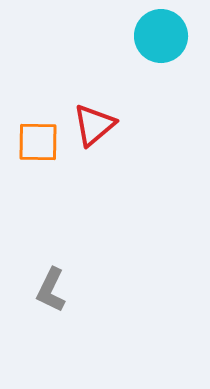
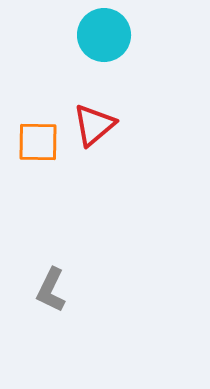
cyan circle: moved 57 px left, 1 px up
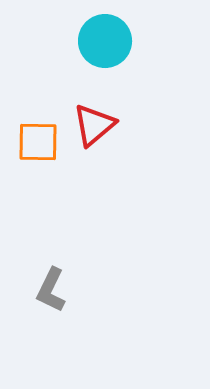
cyan circle: moved 1 px right, 6 px down
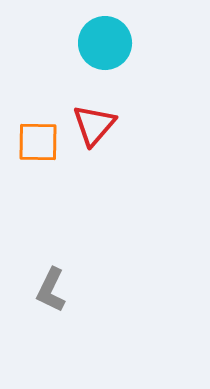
cyan circle: moved 2 px down
red triangle: rotated 9 degrees counterclockwise
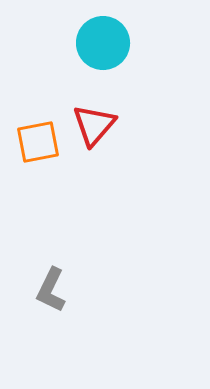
cyan circle: moved 2 px left
orange square: rotated 12 degrees counterclockwise
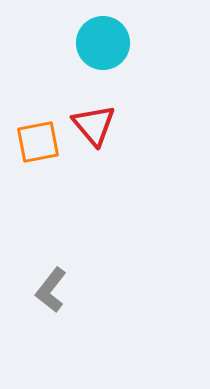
red triangle: rotated 21 degrees counterclockwise
gray L-shape: rotated 12 degrees clockwise
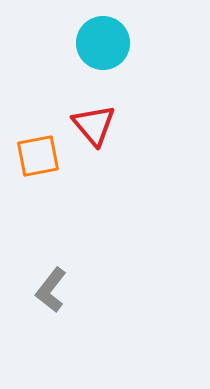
orange square: moved 14 px down
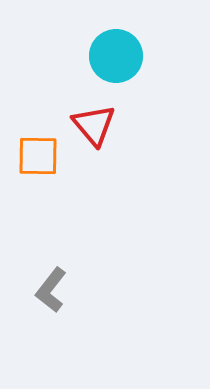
cyan circle: moved 13 px right, 13 px down
orange square: rotated 12 degrees clockwise
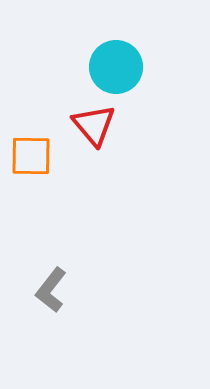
cyan circle: moved 11 px down
orange square: moved 7 px left
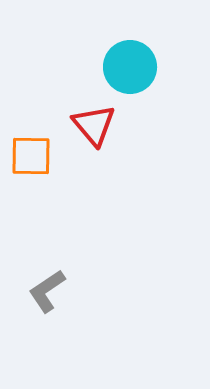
cyan circle: moved 14 px right
gray L-shape: moved 4 px left, 1 px down; rotated 18 degrees clockwise
